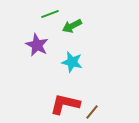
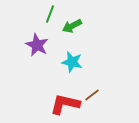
green line: rotated 48 degrees counterclockwise
brown line: moved 17 px up; rotated 14 degrees clockwise
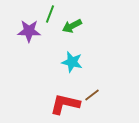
purple star: moved 8 px left, 14 px up; rotated 25 degrees counterclockwise
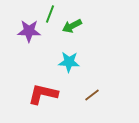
cyan star: moved 3 px left; rotated 10 degrees counterclockwise
red L-shape: moved 22 px left, 10 px up
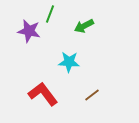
green arrow: moved 12 px right
purple star: rotated 10 degrees clockwise
red L-shape: rotated 40 degrees clockwise
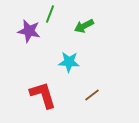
red L-shape: moved 1 px down; rotated 20 degrees clockwise
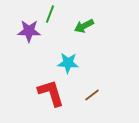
purple star: rotated 10 degrees counterclockwise
cyan star: moved 1 px left, 1 px down
red L-shape: moved 8 px right, 2 px up
